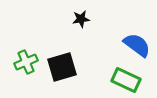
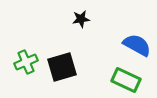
blue semicircle: rotated 8 degrees counterclockwise
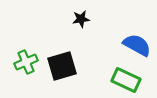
black square: moved 1 px up
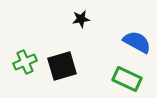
blue semicircle: moved 3 px up
green cross: moved 1 px left
green rectangle: moved 1 px right, 1 px up
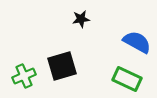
green cross: moved 1 px left, 14 px down
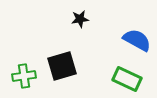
black star: moved 1 px left
blue semicircle: moved 2 px up
green cross: rotated 15 degrees clockwise
